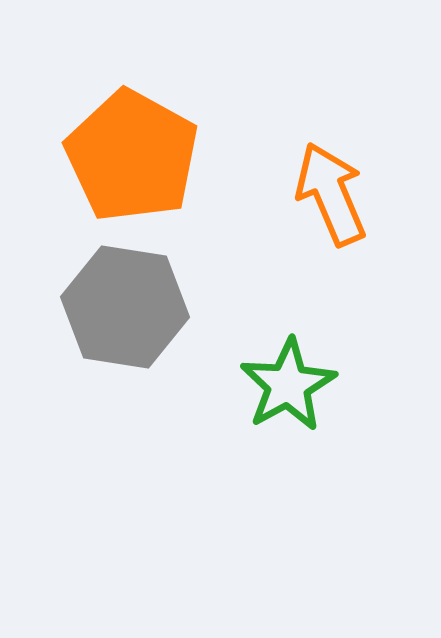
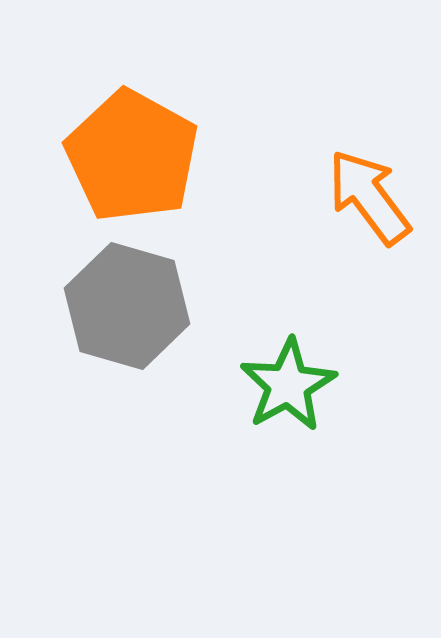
orange arrow: moved 38 px right, 3 px down; rotated 14 degrees counterclockwise
gray hexagon: moved 2 px right, 1 px up; rotated 7 degrees clockwise
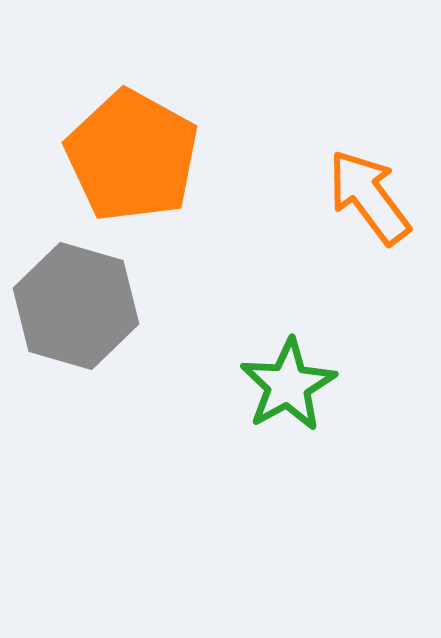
gray hexagon: moved 51 px left
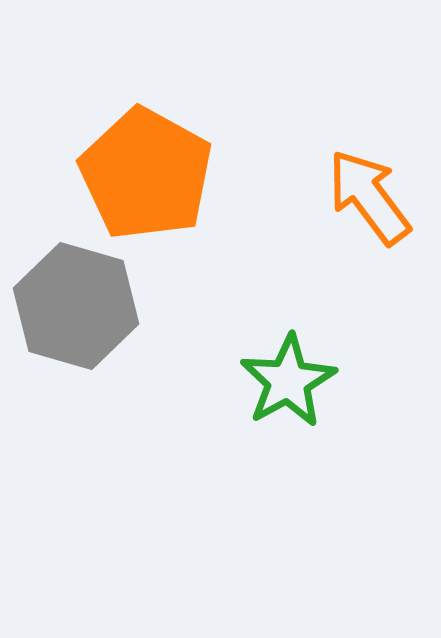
orange pentagon: moved 14 px right, 18 px down
green star: moved 4 px up
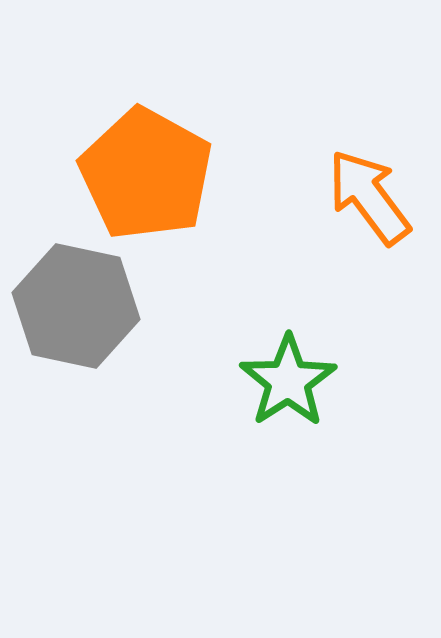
gray hexagon: rotated 4 degrees counterclockwise
green star: rotated 4 degrees counterclockwise
